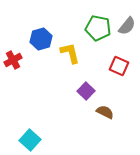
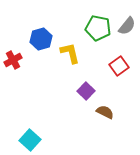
red square: rotated 30 degrees clockwise
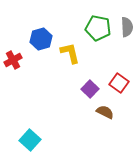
gray semicircle: moved 1 px down; rotated 42 degrees counterclockwise
red square: moved 17 px down; rotated 18 degrees counterclockwise
purple square: moved 4 px right, 2 px up
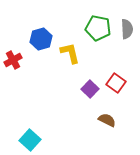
gray semicircle: moved 2 px down
red square: moved 3 px left
brown semicircle: moved 2 px right, 8 px down
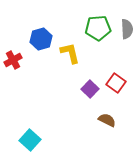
green pentagon: rotated 15 degrees counterclockwise
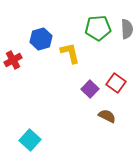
brown semicircle: moved 4 px up
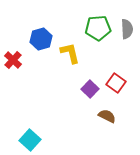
red cross: rotated 18 degrees counterclockwise
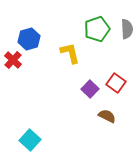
green pentagon: moved 1 px left, 1 px down; rotated 15 degrees counterclockwise
blue hexagon: moved 12 px left
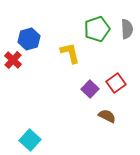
red square: rotated 18 degrees clockwise
